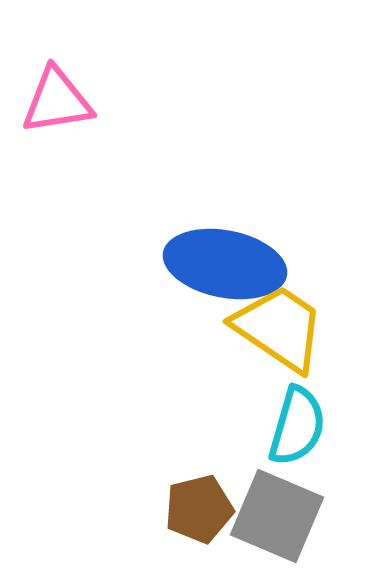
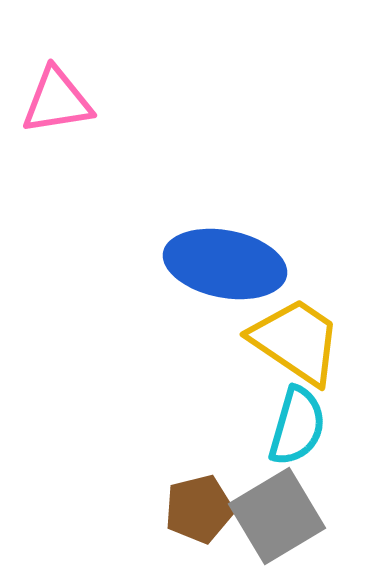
yellow trapezoid: moved 17 px right, 13 px down
gray square: rotated 36 degrees clockwise
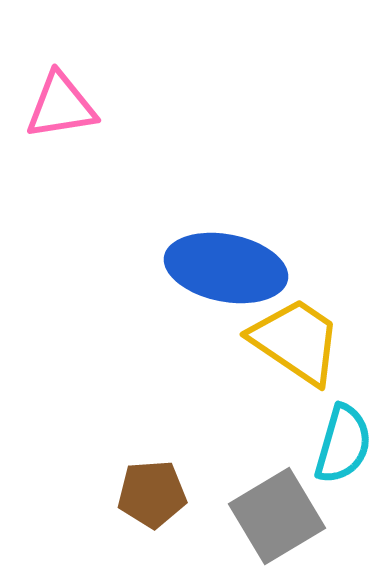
pink triangle: moved 4 px right, 5 px down
blue ellipse: moved 1 px right, 4 px down
cyan semicircle: moved 46 px right, 18 px down
brown pentagon: moved 47 px left, 15 px up; rotated 10 degrees clockwise
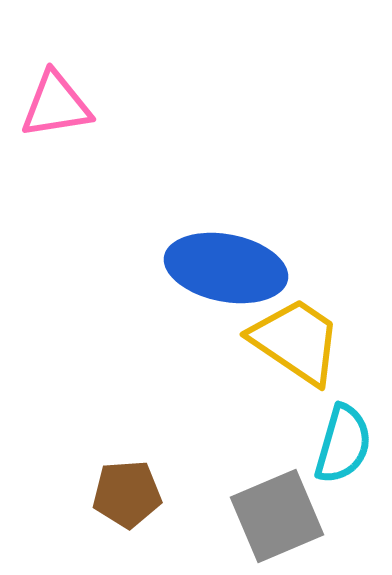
pink triangle: moved 5 px left, 1 px up
brown pentagon: moved 25 px left
gray square: rotated 8 degrees clockwise
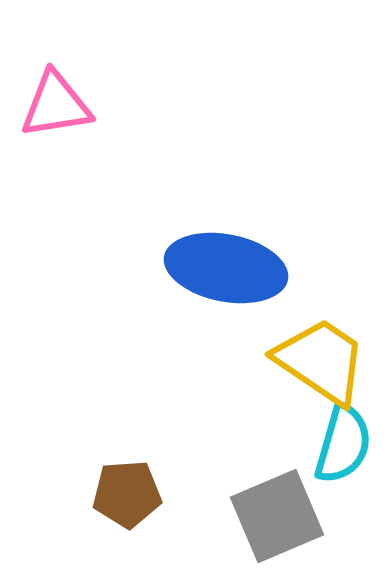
yellow trapezoid: moved 25 px right, 20 px down
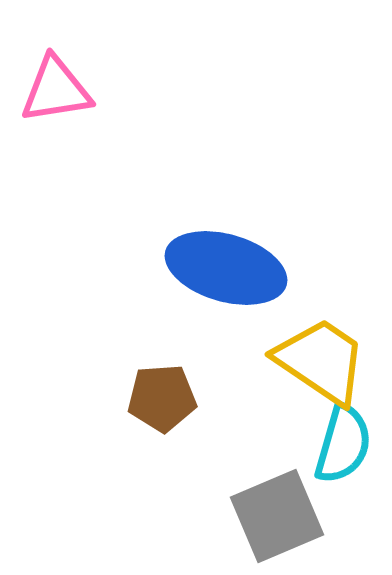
pink triangle: moved 15 px up
blue ellipse: rotated 5 degrees clockwise
brown pentagon: moved 35 px right, 96 px up
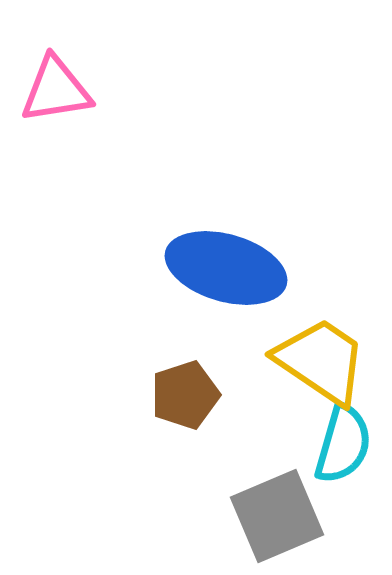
brown pentagon: moved 23 px right, 3 px up; rotated 14 degrees counterclockwise
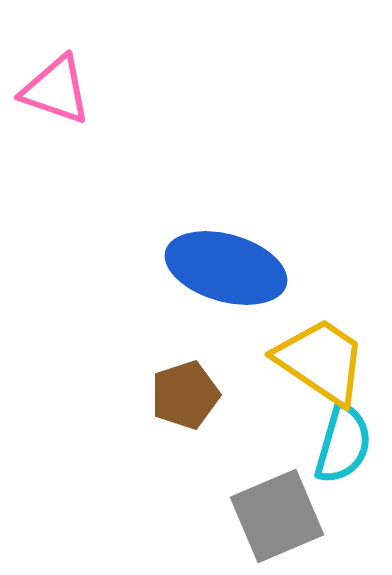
pink triangle: rotated 28 degrees clockwise
